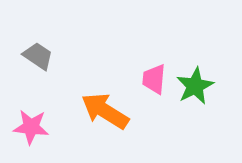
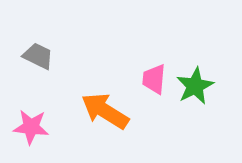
gray trapezoid: rotated 8 degrees counterclockwise
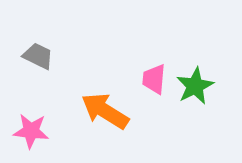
pink star: moved 4 px down
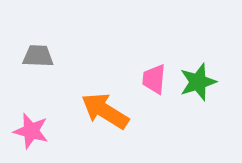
gray trapezoid: rotated 24 degrees counterclockwise
green star: moved 3 px right, 4 px up; rotated 9 degrees clockwise
pink star: rotated 9 degrees clockwise
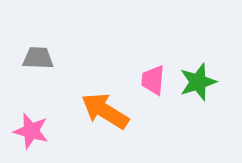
gray trapezoid: moved 2 px down
pink trapezoid: moved 1 px left, 1 px down
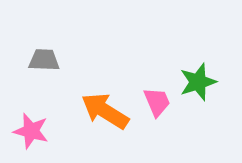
gray trapezoid: moved 6 px right, 2 px down
pink trapezoid: moved 4 px right, 22 px down; rotated 152 degrees clockwise
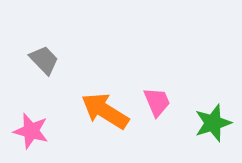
gray trapezoid: rotated 44 degrees clockwise
green star: moved 15 px right, 41 px down
